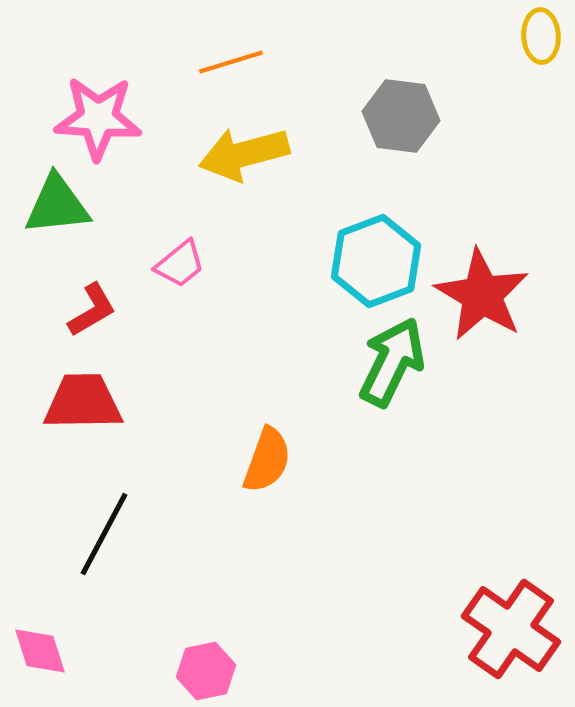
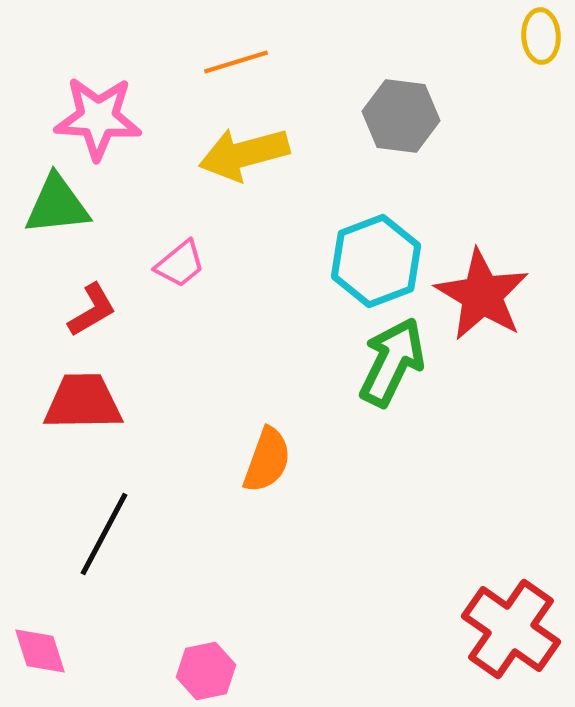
orange line: moved 5 px right
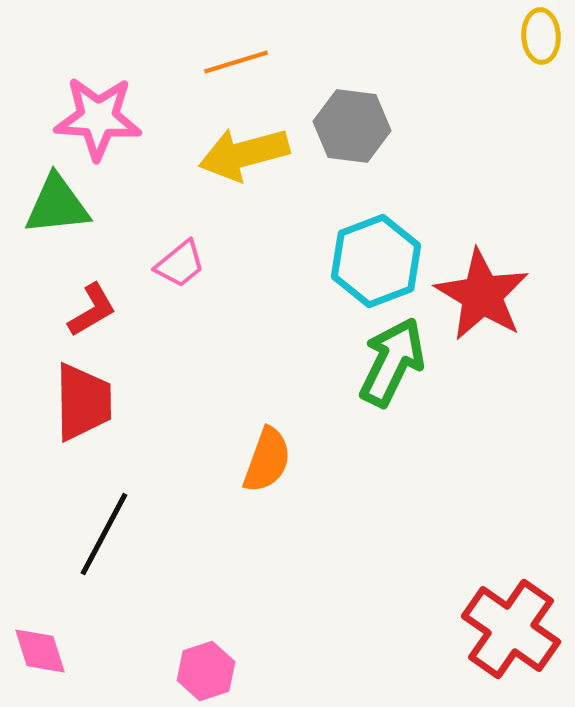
gray hexagon: moved 49 px left, 10 px down
red trapezoid: rotated 90 degrees clockwise
pink hexagon: rotated 6 degrees counterclockwise
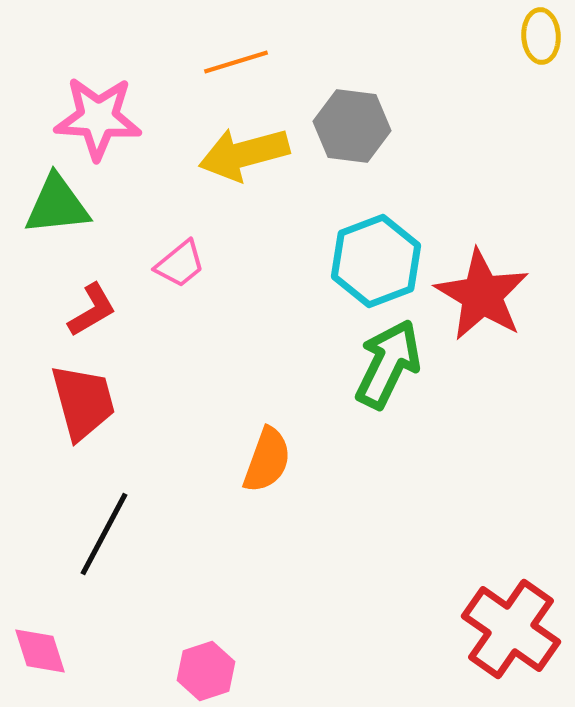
green arrow: moved 4 px left, 2 px down
red trapezoid: rotated 14 degrees counterclockwise
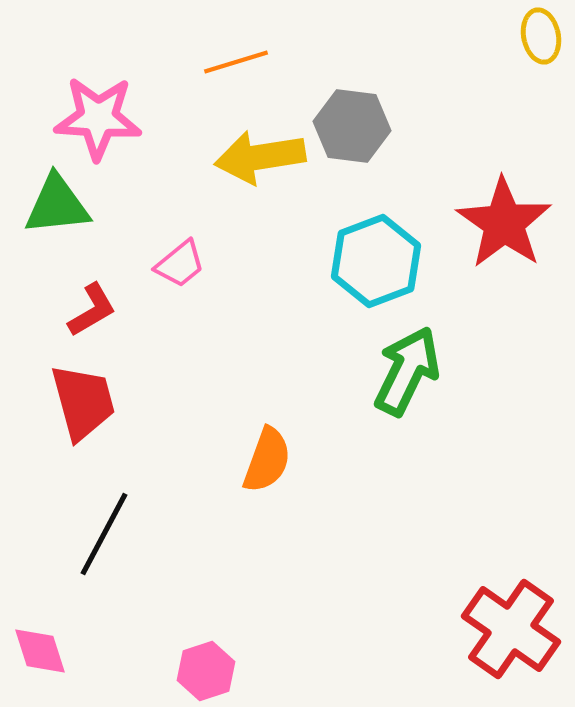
yellow ellipse: rotated 8 degrees counterclockwise
yellow arrow: moved 16 px right, 3 px down; rotated 6 degrees clockwise
red star: moved 22 px right, 72 px up; rotated 4 degrees clockwise
green arrow: moved 19 px right, 7 px down
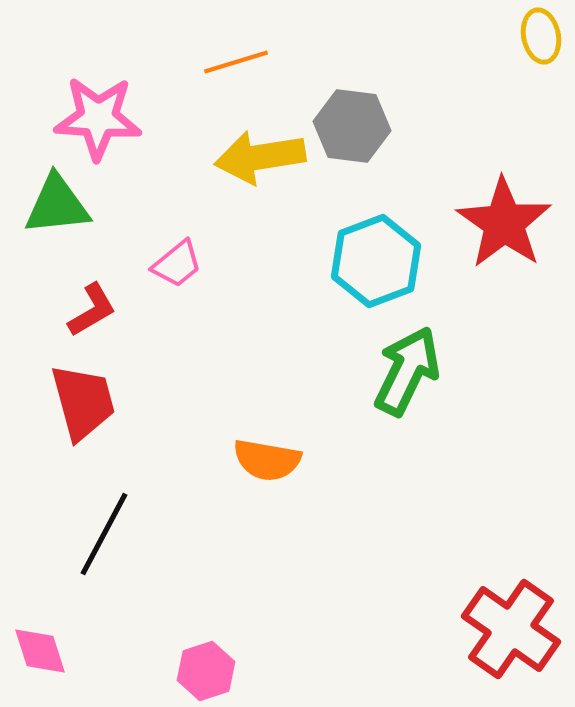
pink trapezoid: moved 3 px left
orange semicircle: rotated 80 degrees clockwise
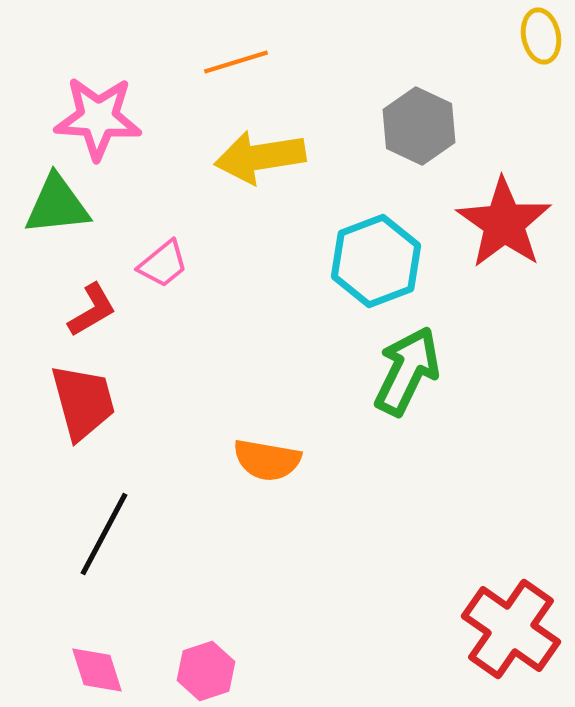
gray hexagon: moved 67 px right; rotated 18 degrees clockwise
pink trapezoid: moved 14 px left
pink diamond: moved 57 px right, 19 px down
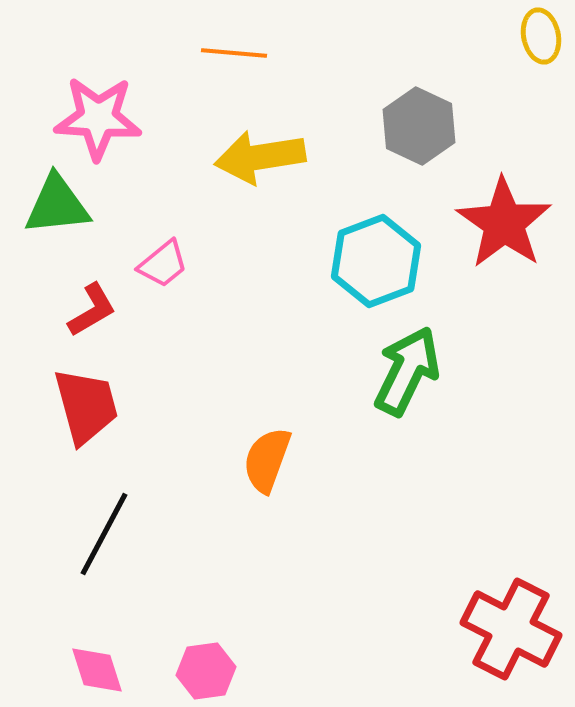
orange line: moved 2 px left, 9 px up; rotated 22 degrees clockwise
red trapezoid: moved 3 px right, 4 px down
orange semicircle: rotated 100 degrees clockwise
red cross: rotated 8 degrees counterclockwise
pink hexagon: rotated 10 degrees clockwise
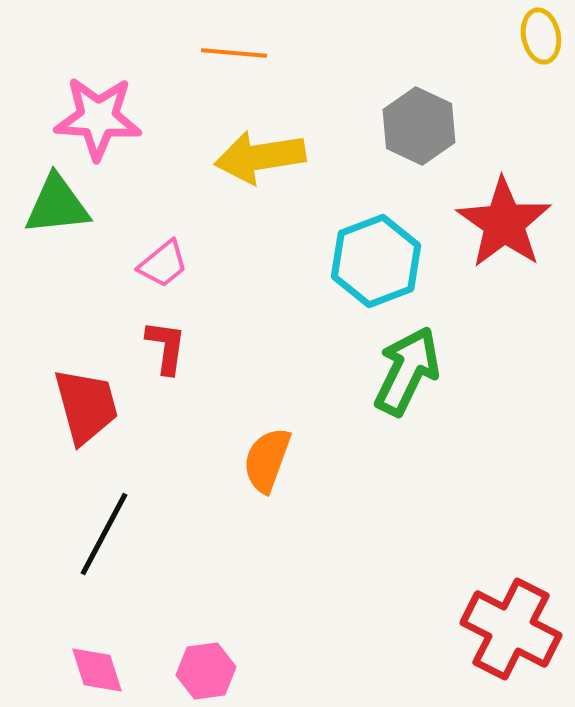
red L-shape: moved 74 px right, 37 px down; rotated 52 degrees counterclockwise
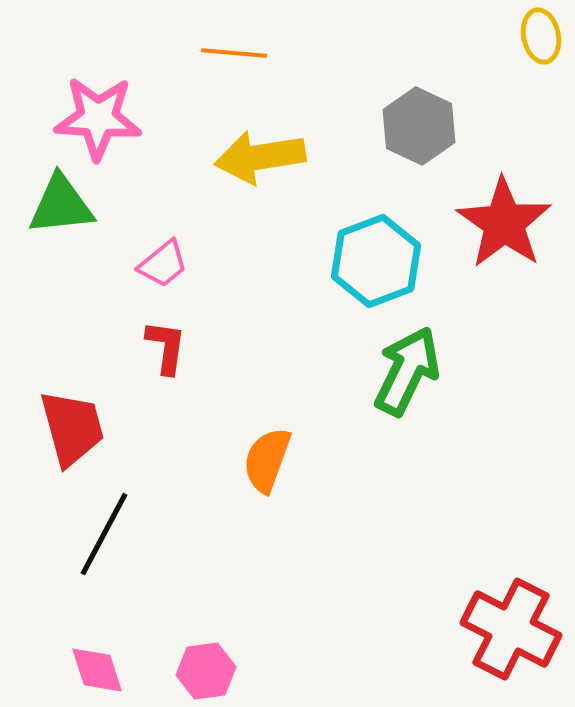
green triangle: moved 4 px right
red trapezoid: moved 14 px left, 22 px down
